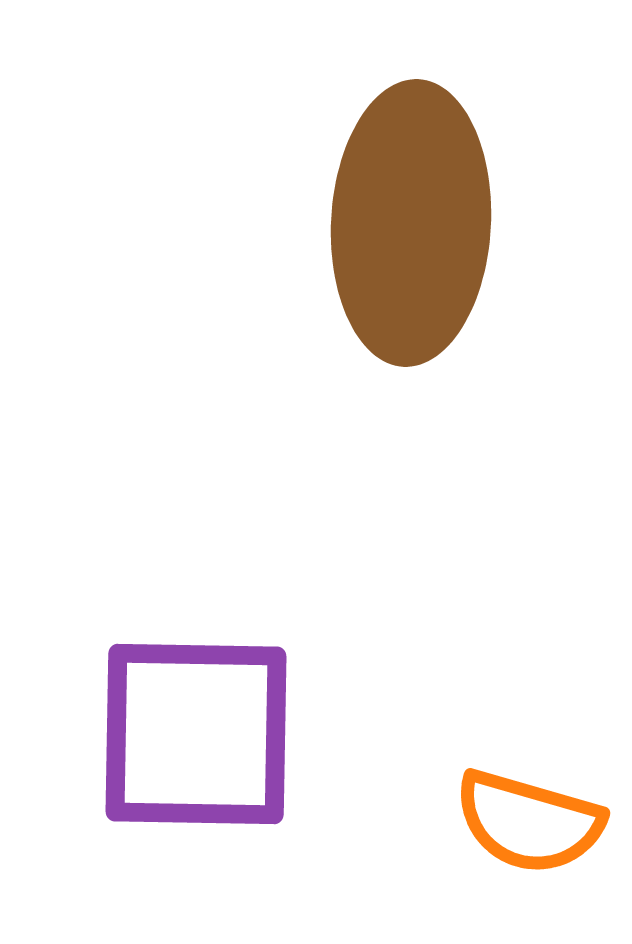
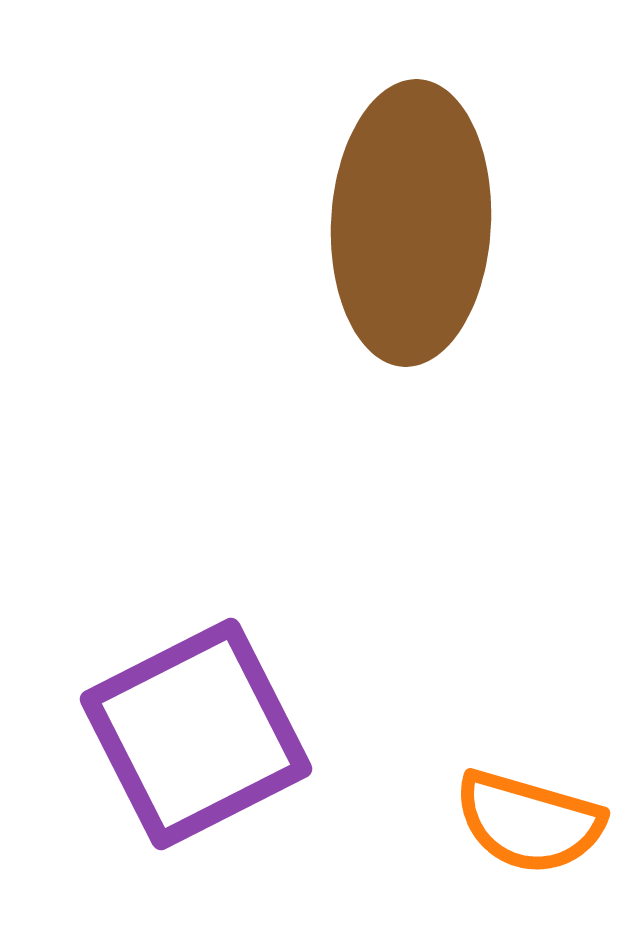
purple square: rotated 28 degrees counterclockwise
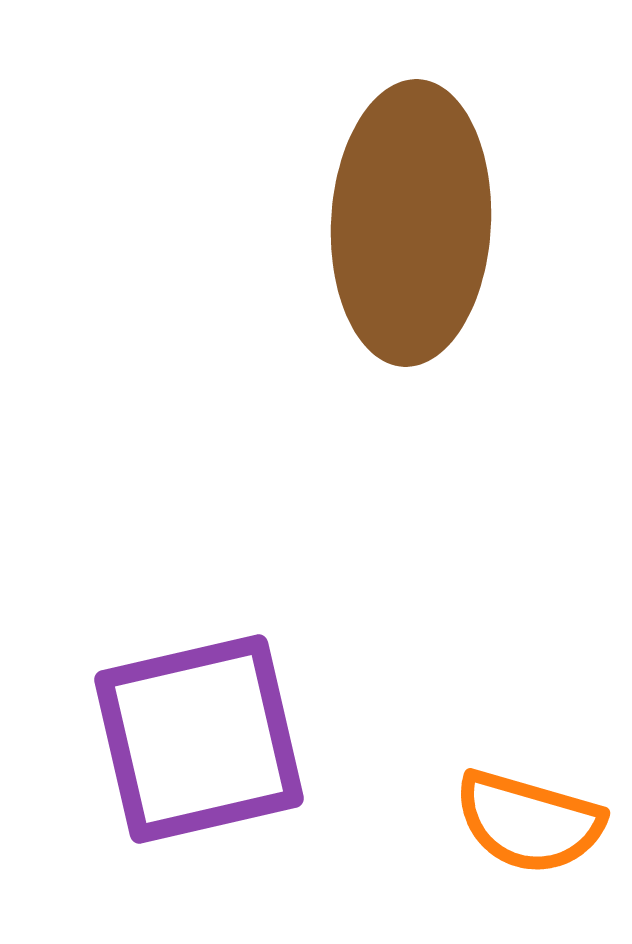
purple square: moved 3 px right, 5 px down; rotated 14 degrees clockwise
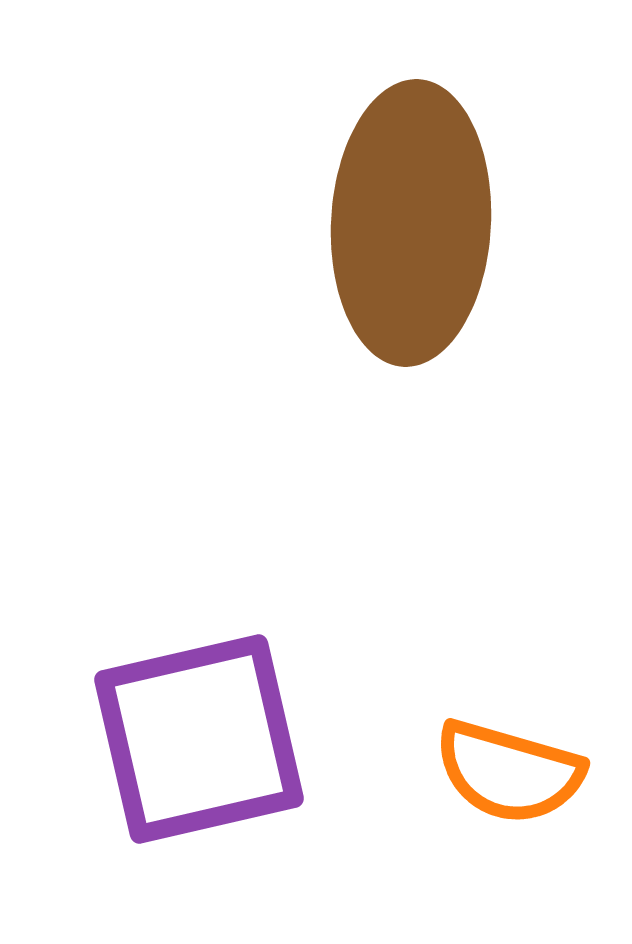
orange semicircle: moved 20 px left, 50 px up
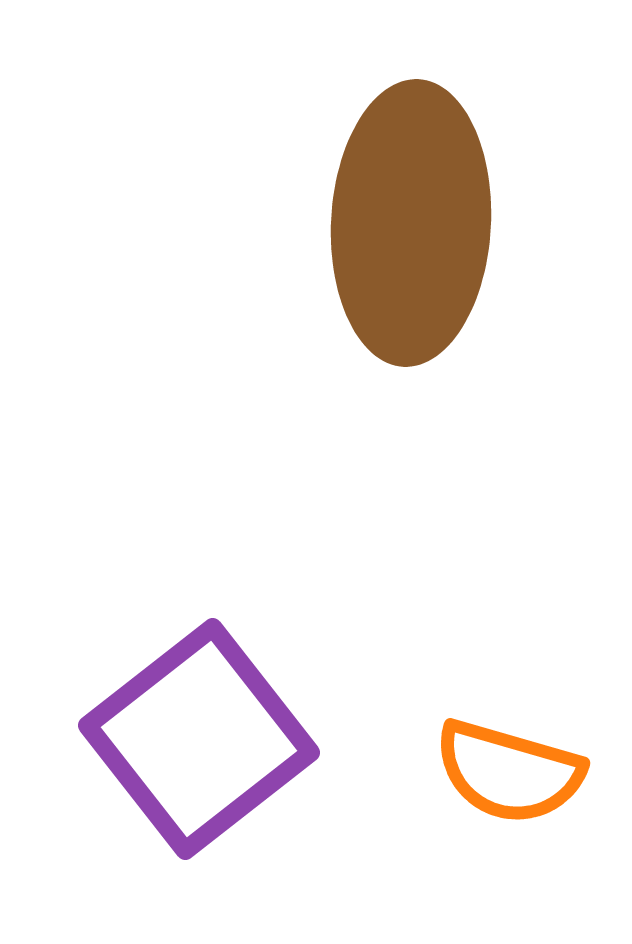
purple square: rotated 25 degrees counterclockwise
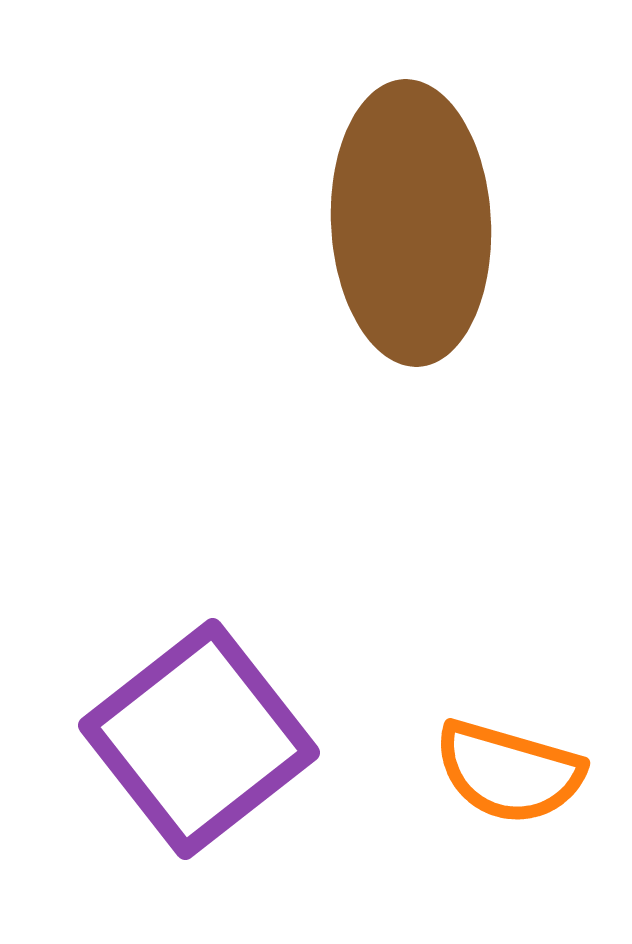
brown ellipse: rotated 6 degrees counterclockwise
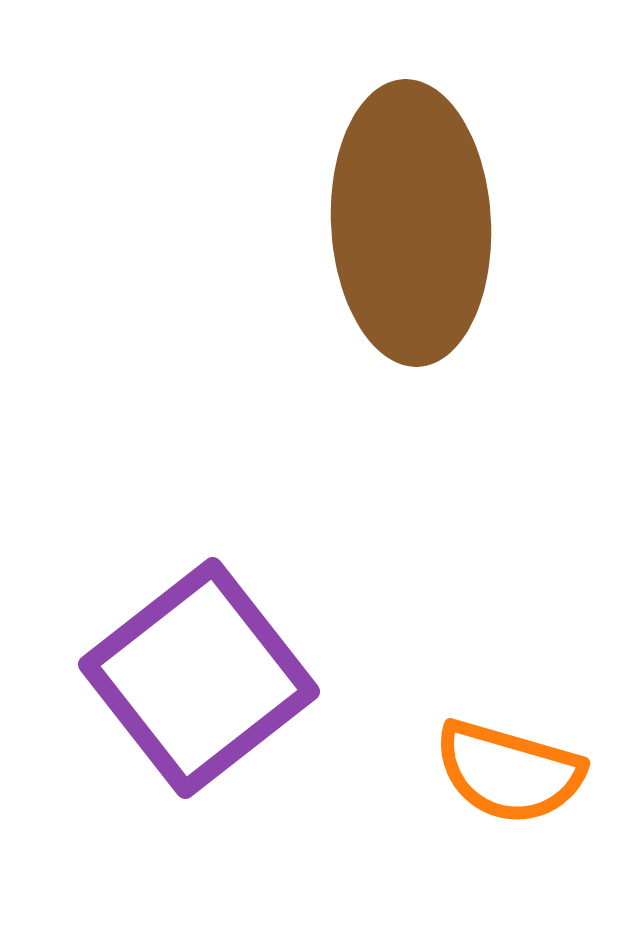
purple square: moved 61 px up
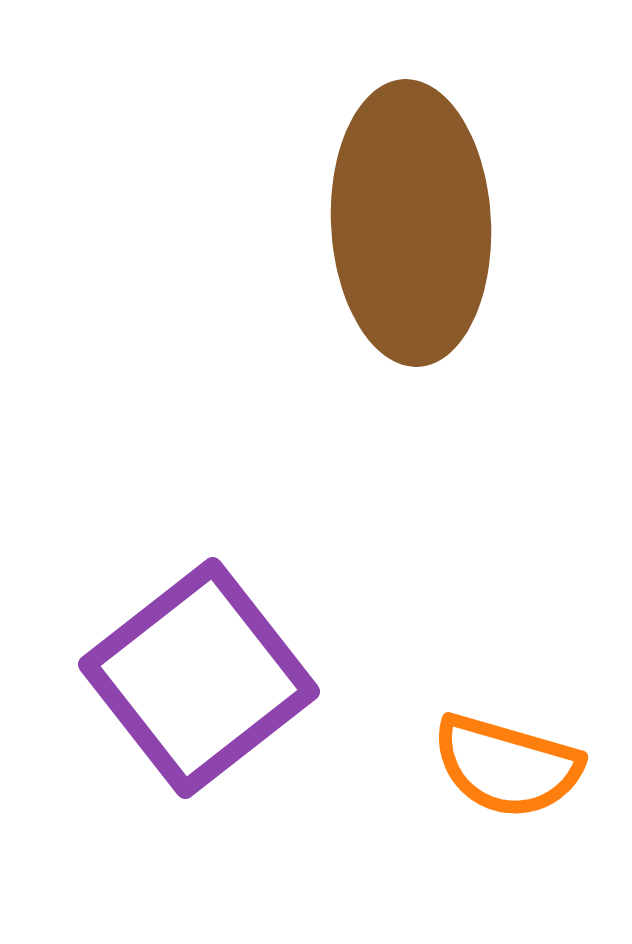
orange semicircle: moved 2 px left, 6 px up
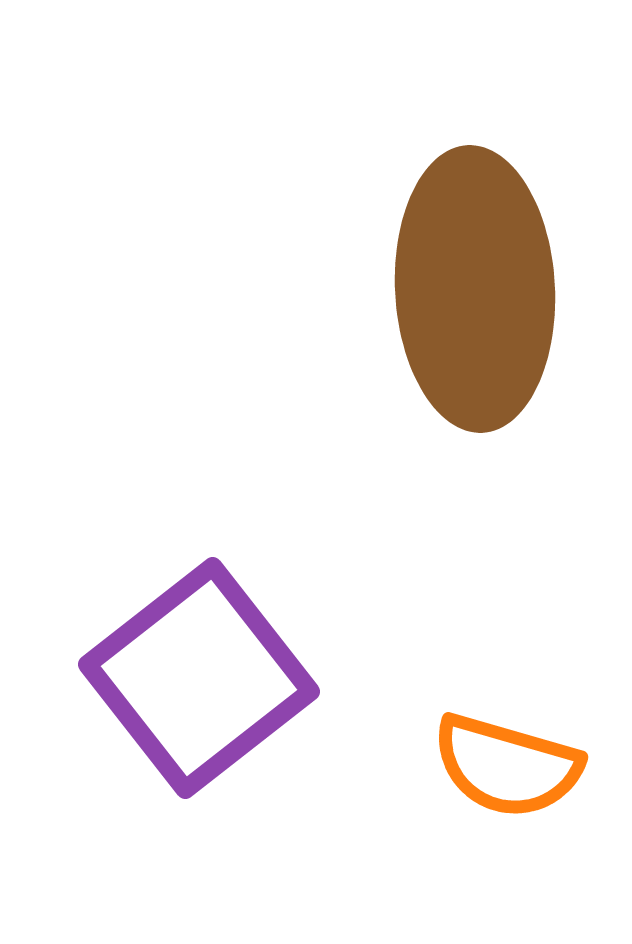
brown ellipse: moved 64 px right, 66 px down
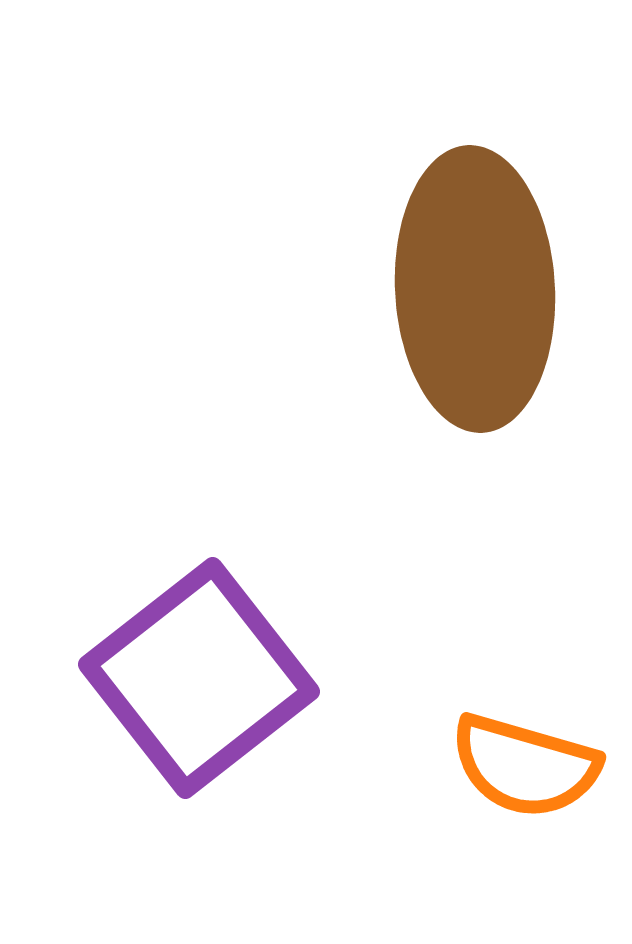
orange semicircle: moved 18 px right
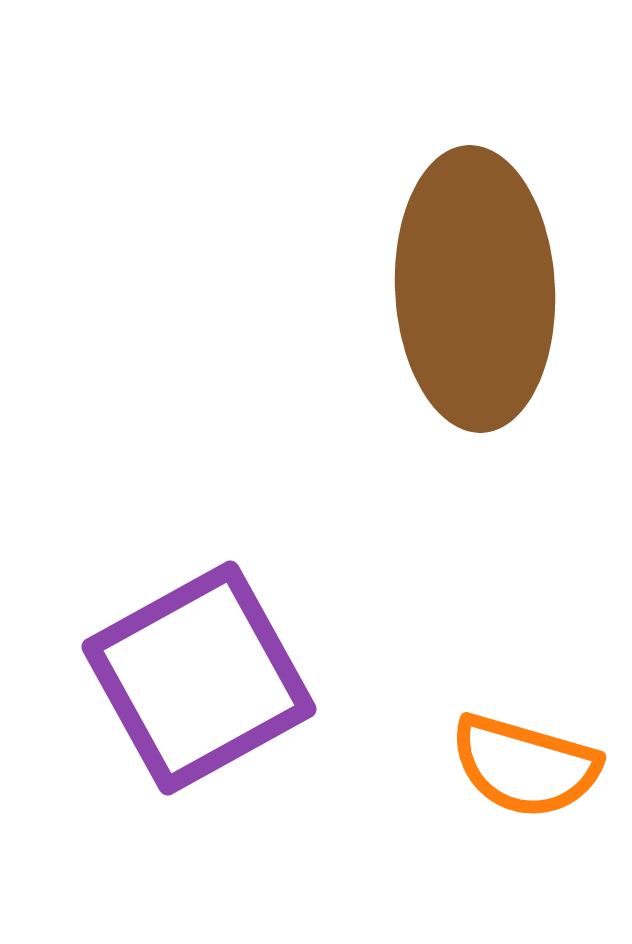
purple square: rotated 9 degrees clockwise
